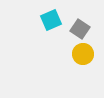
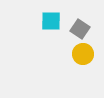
cyan square: moved 1 px down; rotated 25 degrees clockwise
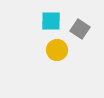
yellow circle: moved 26 px left, 4 px up
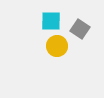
yellow circle: moved 4 px up
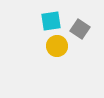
cyan square: rotated 10 degrees counterclockwise
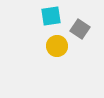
cyan square: moved 5 px up
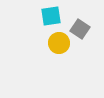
yellow circle: moved 2 px right, 3 px up
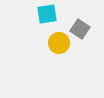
cyan square: moved 4 px left, 2 px up
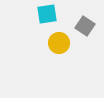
gray square: moved 5 px right, 3 px up
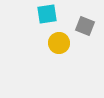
gray square: rotated 12 degrees counterclockwise
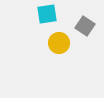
gray square: rotated 12 degrees clockwise
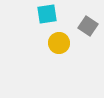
gray square: moved 3 px right
